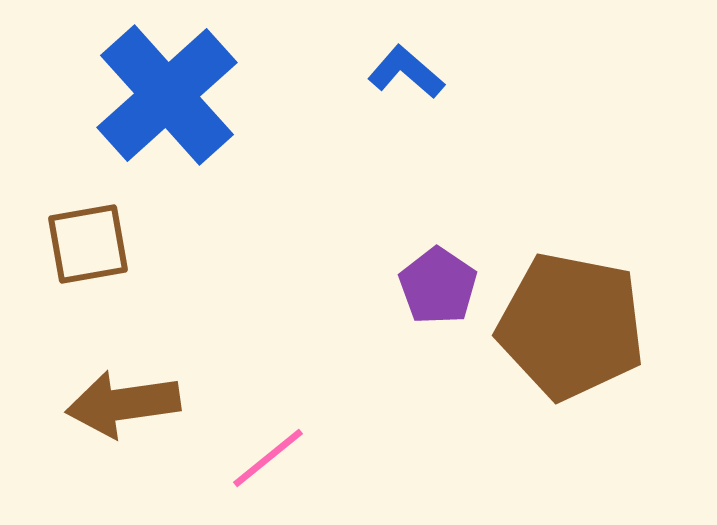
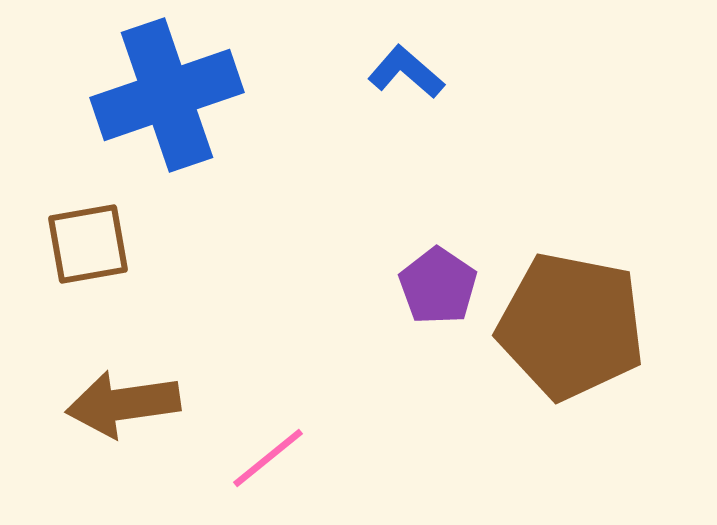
blue cross: rotated 23 degrees clockwise
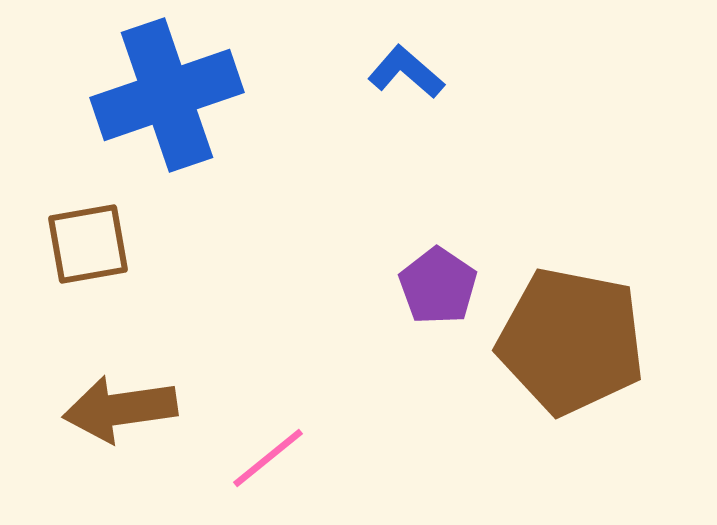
brown pentagon: moved 15 px down
brown arrow: moved 3 px left, 5 px down
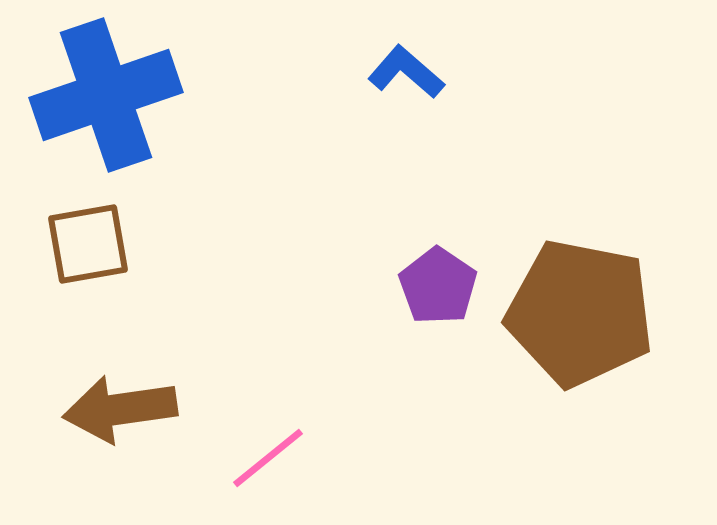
blue cross: moved 61 px left
brown pentagon: moved 9 px right, 28 px up
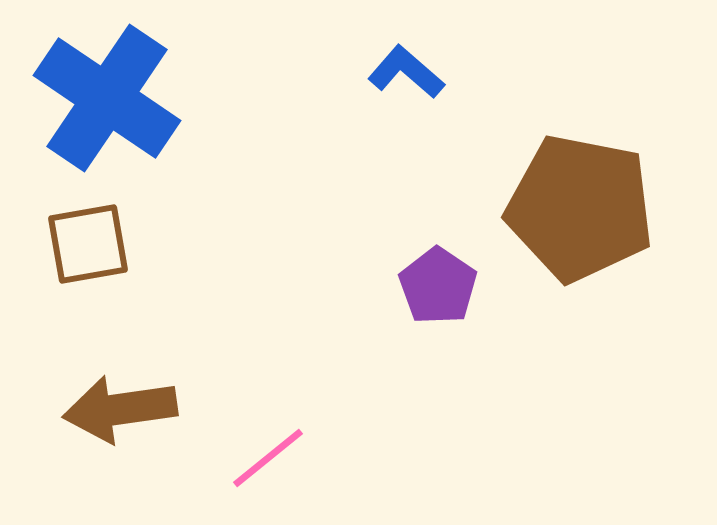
blue cross: moved 1 px right, 3 px down; rotated 37 degrees counterclockwise
brown pentagon: moved 105 px up
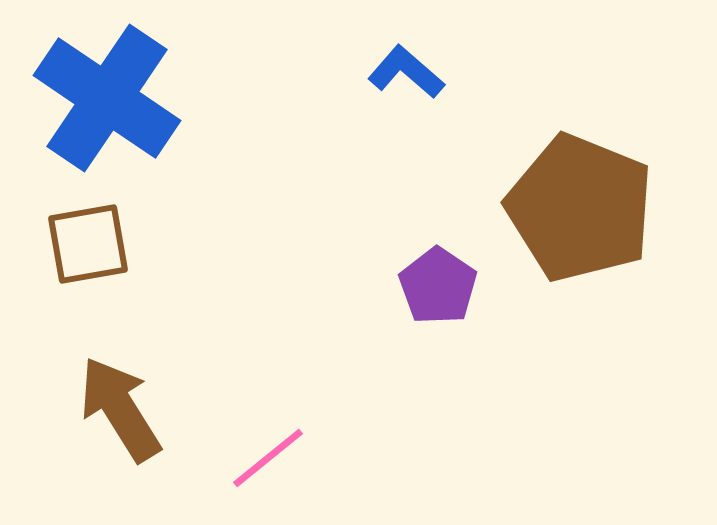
brown pentagon: rotated 11 degrees clockwise
brown arrow: rotated 66 degrees clockwise
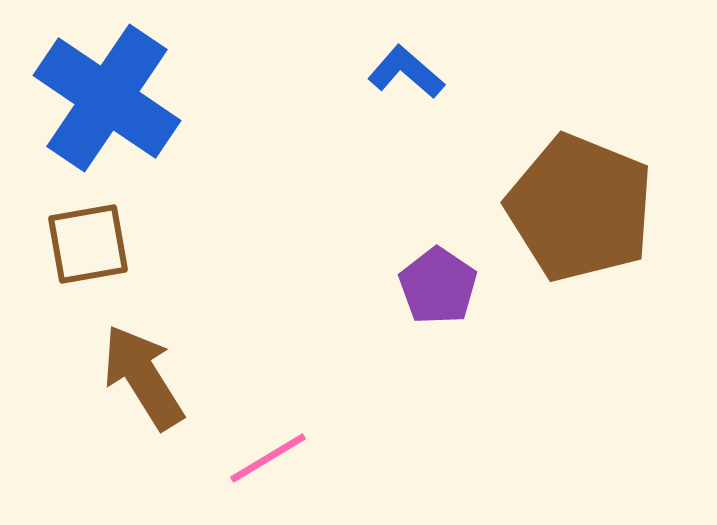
brown arrow: moved 23 px right, 32 px up
pink line: rotated 8 degrees clockwise
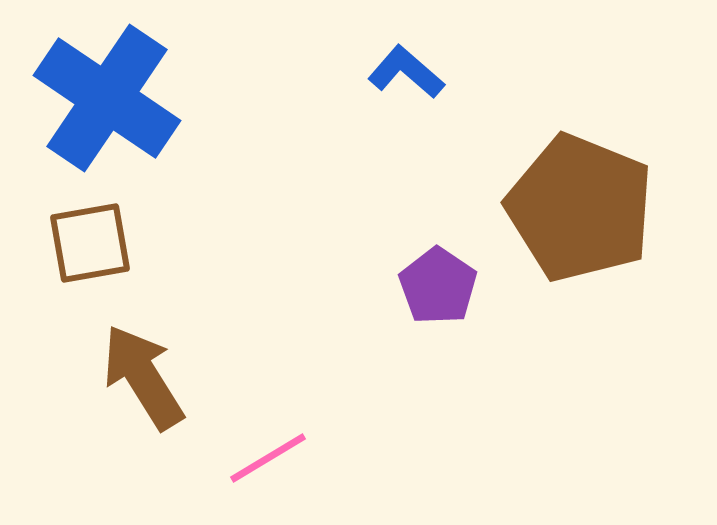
brown square: moved 2 px right, 1 px up
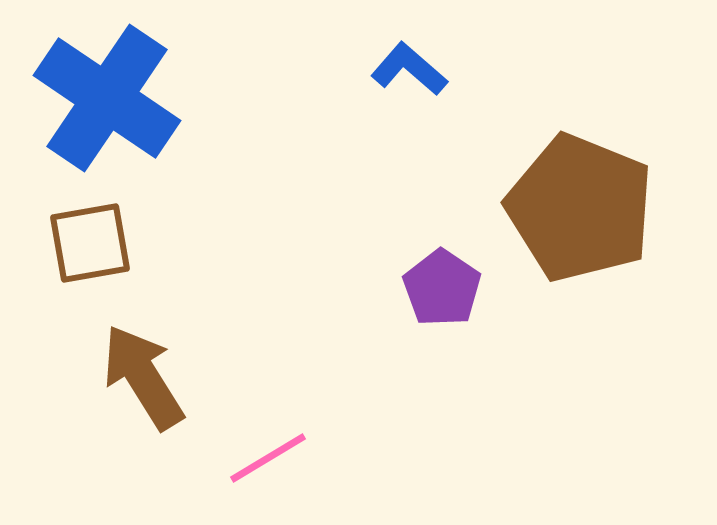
blue L-shape: moved 3 px right, 3 px up
purple pentagon: moved 4 px right, 2 px down
